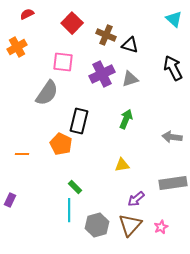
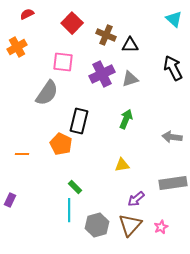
black triangle: rotated 18 degrees counterclockwise
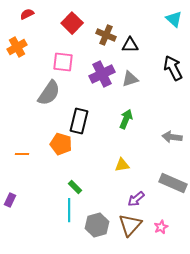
gray semicircle: moved 2 px right
orange pentagon: rotated 10 degrees counterclockwise
gray rectangle: rotated 32 degrees clockwise
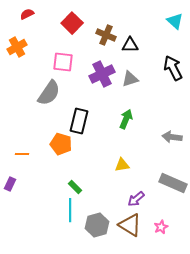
cyan triangle: moved 1 px right, 2 px down
purple rectangle: moved 16 px up
cyan line: moved 1 px right
brown triangle: rotated 40 degrees counterclockwise
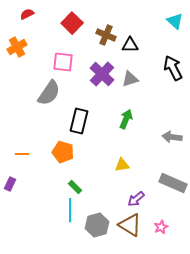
purple cross: rotated 20 degrees counterclockwise
orange pentagon: moved 2 px right, 8 px down
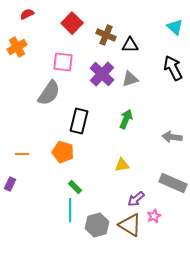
cyan triangle: moved 6 px down
pink star: moved 7 px left, 11 px up
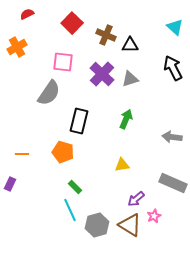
cyan line: rotated 25 degrees counterclockwise
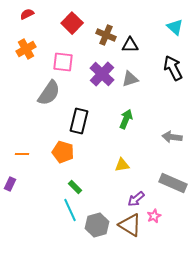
orange cross: moved 9 px right, 2 px down
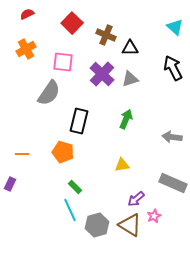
black triangle: moved 3 px down
